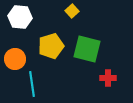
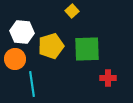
white hexagon: moved 2 px right, 15 px down
green square: rotated 16 degrees counterclockwise
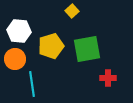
white hexagon: moved 3 px left, 1 px up
green square: rotated 8 degrees counterclockwise
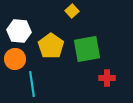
yellow pentagon: rotated 20 degrees counterclockwise
red cross: moved 1 px left
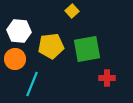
yellow pentagon: rotated 30 degrees clockwise
cyan line: rotated 30 degrees clockwise
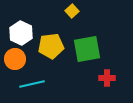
white hexagon: moved 2 px right, 2 px down; rotated 20 degrees clockwise
cyan line: rotated 55 degrees clockwise
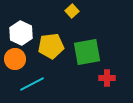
green square: moved 3 px down
cyan line: rotated 15 degrees counterclockwise
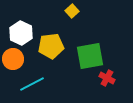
green square: moved 3 px right, 4 px down
orange circle: moved 2 px left
red cross: rotated 28 degrees clockwise
